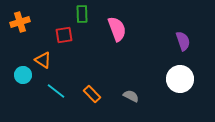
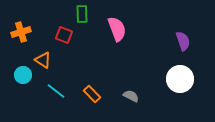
orange cross: moved 1 px right, 10 px down
red square: rotated 30 degrees clockwise
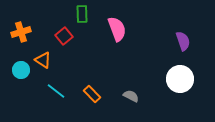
red square: moved 1 px down; rotated 30 degrees clockwise
cyan circle: moved 2 px left, 5 px up
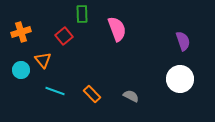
orange triangle: rotated 18 degrees clockwise
cyan line: moved 1 px left; rotated 18 degrees counterclockwise
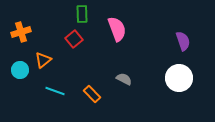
red square: moved 10 px right, 3 px down
orange triangle: rotated 30 degrees clockwise
cyan circle: moved 1 px left
white circle: moved 1 px left, 1 px up
gray semicircle: moved 7 px left, 17 px up
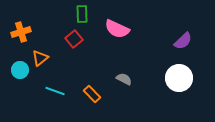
pink semicircle: rotated 135 degrees clockwise
purple semicircle: rotated 66 degrees clockwise
orange triangle: moved 3 px left, 2 px up
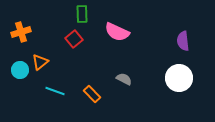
pink semicircle: moved 3 px down
purple semicircle: rotated 126 degrees clockwise
orange triangle: moved 4 px down
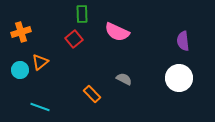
cyan line: moved 15 px left, 16 px down
